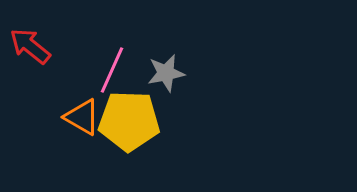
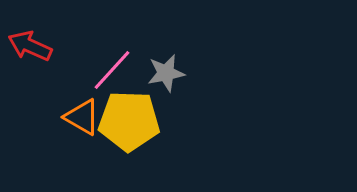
red arrow: rotated 15 degrees counterclockwise
pink line: rotated 18 degrees clockwise
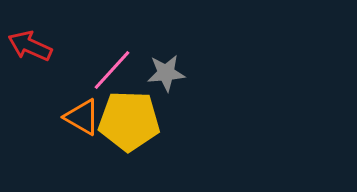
gray star: rotated 6 degrees clockwise
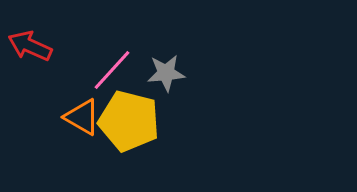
yellow pentagon: rotated 12 degrees clockwise
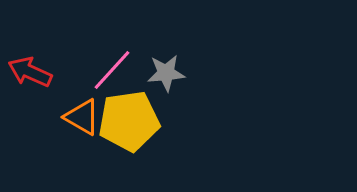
red arrow: moved 26 px down
yellow pentagon: rotated 22 degrees counterclockwise
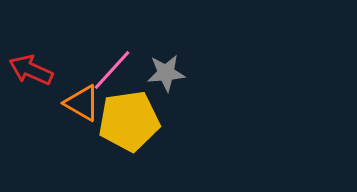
red arrow: moved 1 px right, 2 px up
orange triangle: moved 14 px up
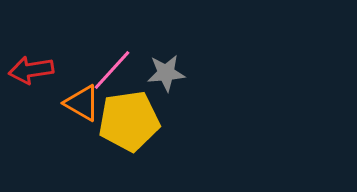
red arrow: rotated 33 degrees counterclockwise
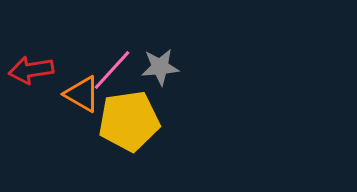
gray star: moved 6 px left, 6 px up
orange triangle: moved 9 px up
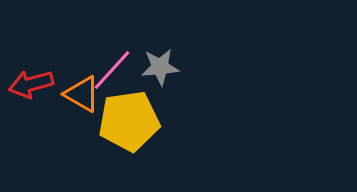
red arrow: moved 14 px down; rotated 6 degrees counterclockwise
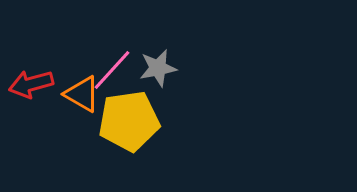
gray star: moved 2 px left, 1 px down; rotated 6 degrees counterclockwise
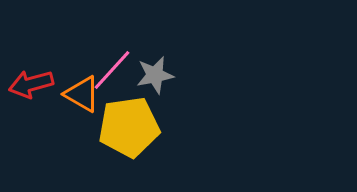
gray star: moved 3 px left, 7 px down
yellow pentagon: moved 6 px down
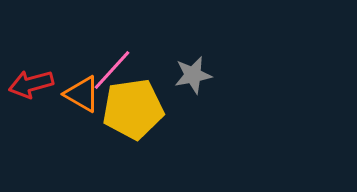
gray star: moved 38 px right
yellow pentagon: moved 4 px right, 18 px up
